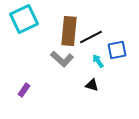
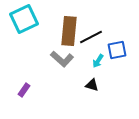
cyan arrow: rotated 112 degrees counterclockwise
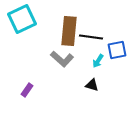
cyan square: moved 2 px left
black line: rotated 35 degrees clockwise
purple rectangle: moved 3 px right
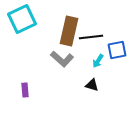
brown rectangle: rotated 8 degrees clockwise
black line: rotated 15 degrees counterclockwise
purple rectangle: moved 2 px left; rotated 40 degrees counterclockwise
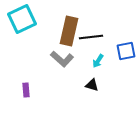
blue square: moved 9 px right, 1 px down
purple rectangle: moved 1 px right
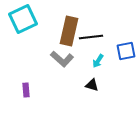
cyan square: moved 1 px right
